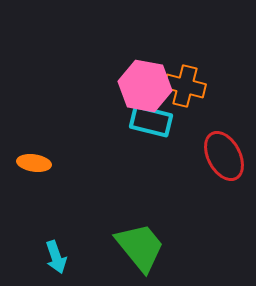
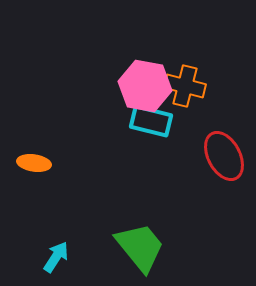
cyan arrow: rotated 128 degrees counterclockwise
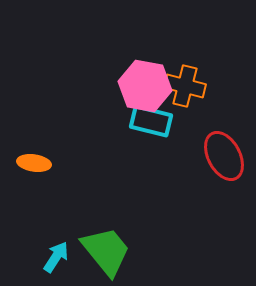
green trapezoid: moved 34 px left, 4 px down
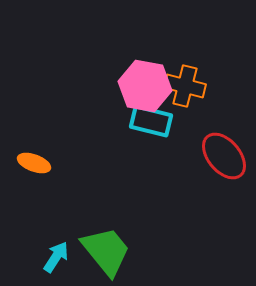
red ellipse: rotated 12 degrees counterclockwise
orange ellipse: rotated 12 degrees clockwise
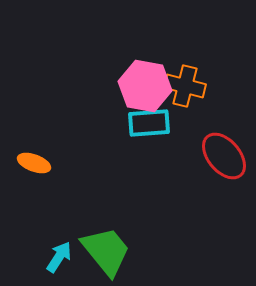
cyan rectangle: moved 2 px left, 2 px down; rotated 18 degrees counterclockwise
cyan arrow: moved 3 px right
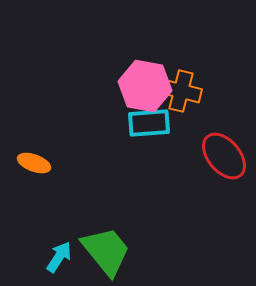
orange cross: moved 4 px left, 5 px down
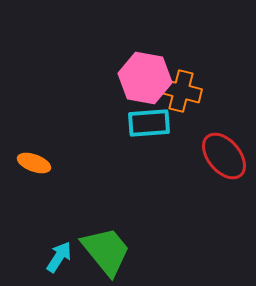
pink hexagon: moved 8 px up
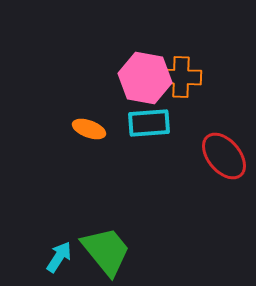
orange cross: moved 14 px up; rotated 12 degrees counterclockwise
orange ellipse: moved 55 px right, 34 px up
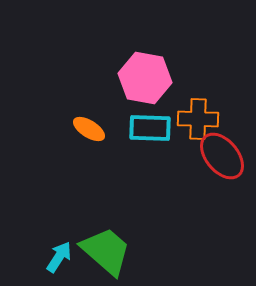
orange cross: moved 17 px right, 42 px down
cyan rectangle: moved 1 px right, 5 px down; rotated 6 degrees clockwise
orange ellipse: rotated 12 degrees clockwise
red ellipse: moved 2 px left
green trapezoid: rotated 10 degrees counterclockwise
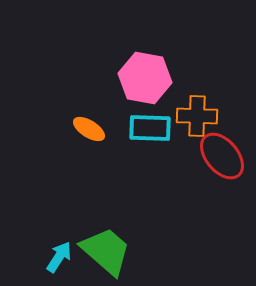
orange cross: moved 1 px left, 3 px up
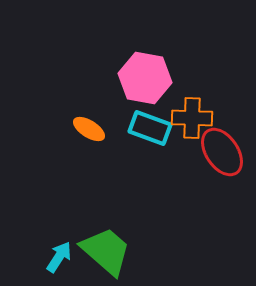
orange cross: moved 5 px left, 2 px down
cyan rectangle: rotated 18 degrees clockwise
red ellipse: moved 4 px up; rotated 6 degrees clockwise
